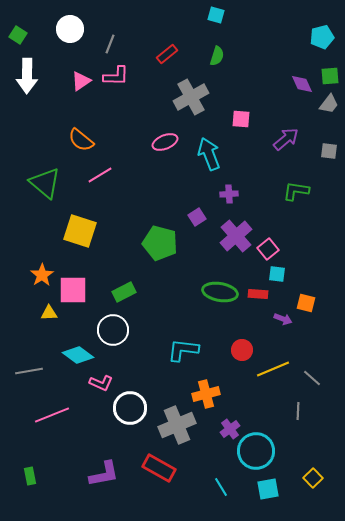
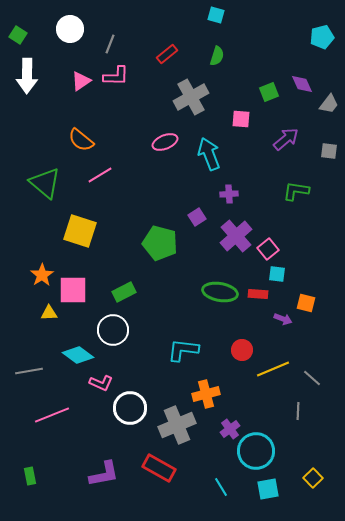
green square at (330, 76): moved 61 px left, 16 px down; rotated 18 degrees counterclockwise
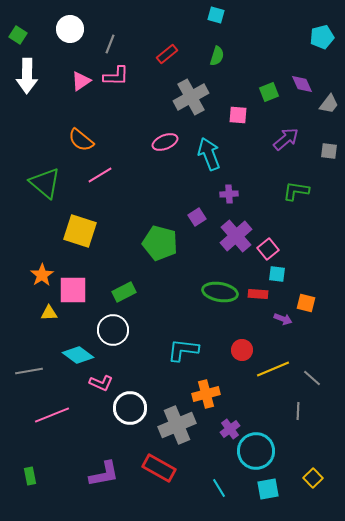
pink square at (241, 119): moved 3 px left, 4 px up
cyan line at (221, 487): moved 2 px left, 1 px down
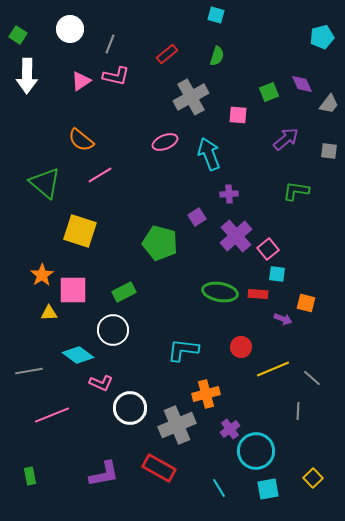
pink L-shape at (116, 76): rotated 12 degrees clockwise
red circle at (242, 350): moved 1 px left, 3 px up
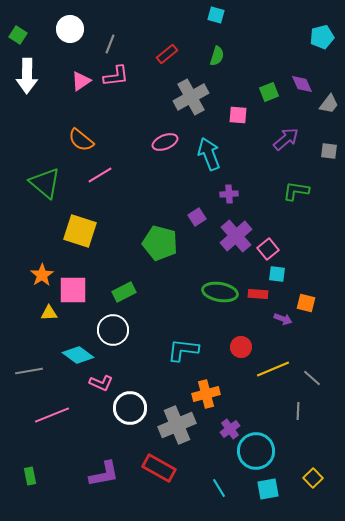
pink L-shape at (116, 76): rotated 20 degrees counterclockwise
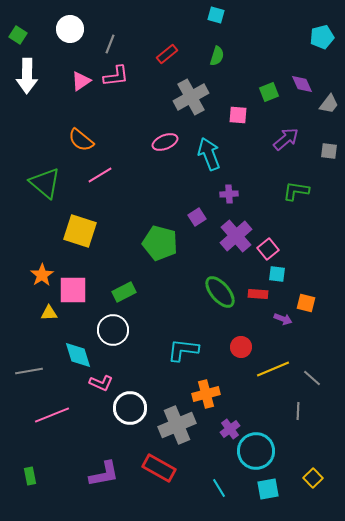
green ellipse at (220, 292): rotated 40 degrees clockwise
cyan diamond at (78, 355): rotated 36 degrees clockwise
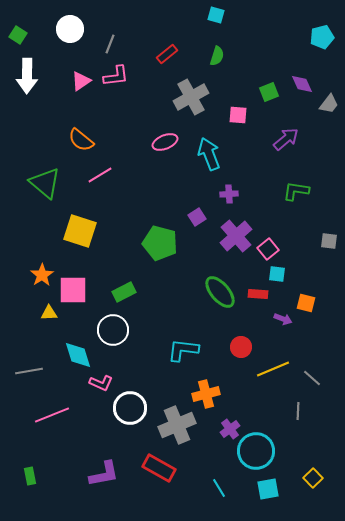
gray square at (329, 151): moved 90 px down
